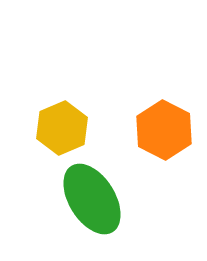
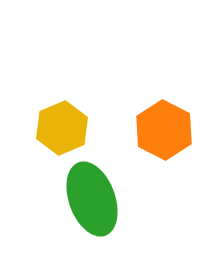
green ellipse: rotated 12 degrees clockwise
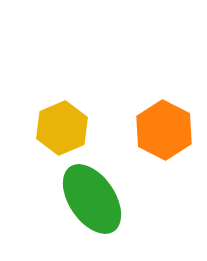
green ellipse: rotated 14 degrees counterclockwise
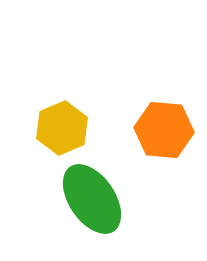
orange hexagon: rotated 22 degrees counterclockwise
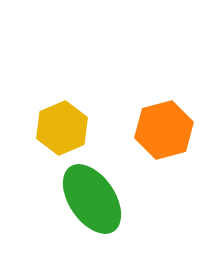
orange hexagon: rotated 20 degrees counterclockwise
